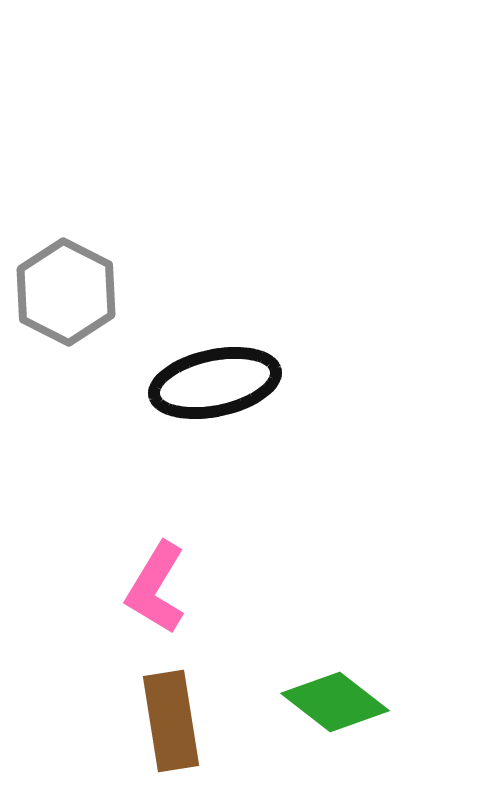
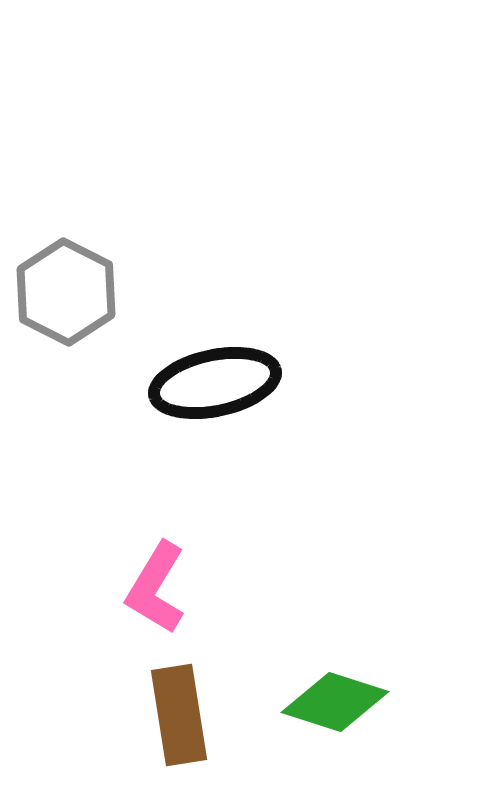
green diamond: rotated 20 degrees counterclockwise
brown rectangle: moved 8 px right, 6 px up
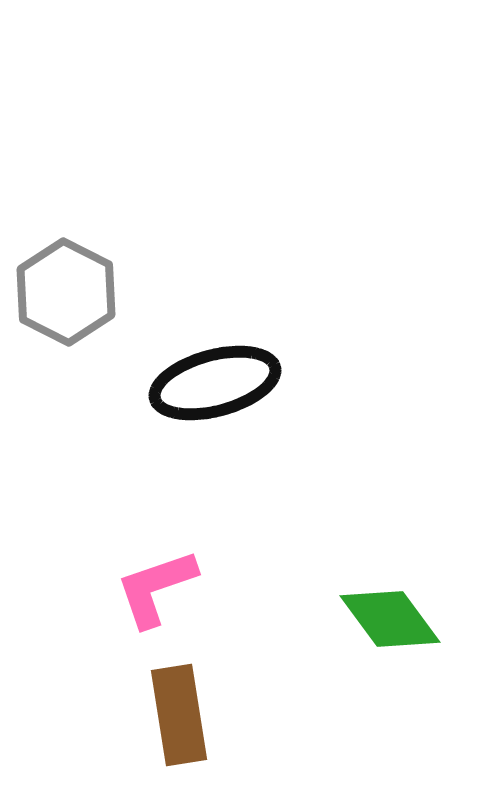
black ellipse: rotated 3 degrees counterclockwise
pink L-shape: rotated 40 degrees clockwise
green diamond: moved 55 px right, 83 px up; rotated 36 degrees clockwise
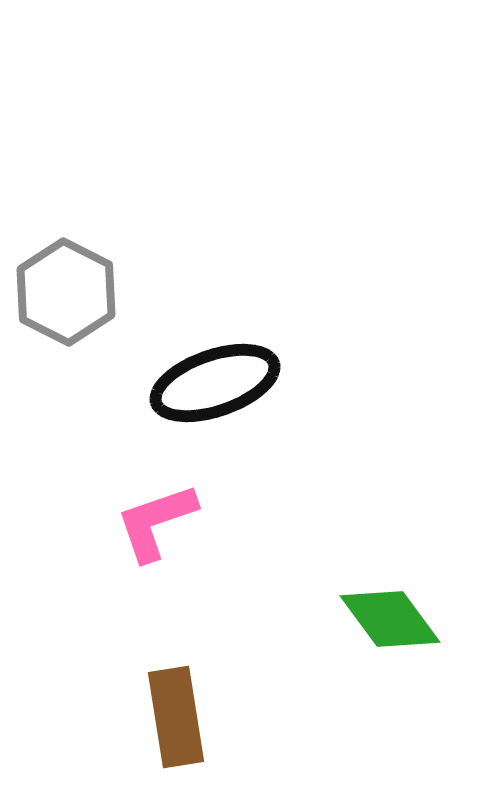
black ellipse: rotated 4 degrees counterclockwise
pink L-shape: moved 66 px up
brown rectangle: moved 3 px left, 2 px down
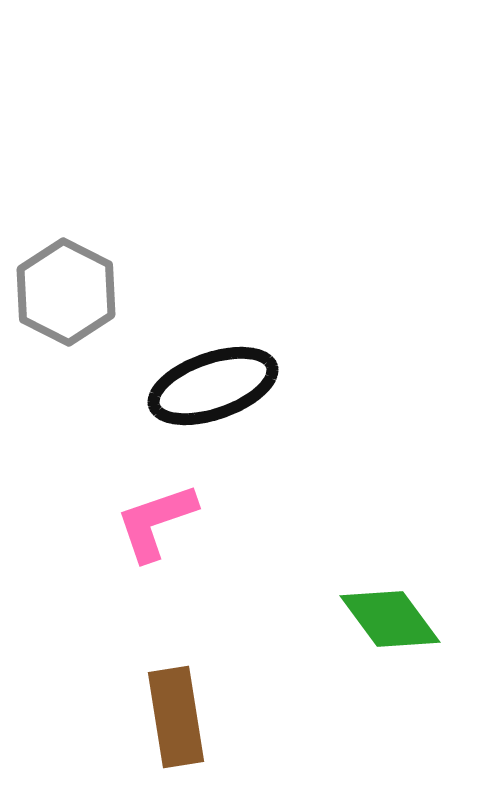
black ellipse: moved 2 px left, 3 px down
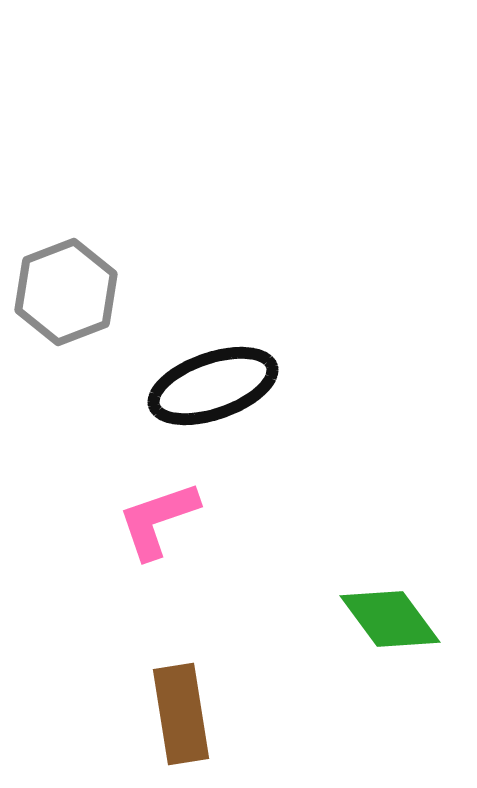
gray hexagon: rotated 12 degrees clockwise
pink L-shape: moved 2 px right, 2 px up
brown rectangle: moved 5 px right, 3 px up
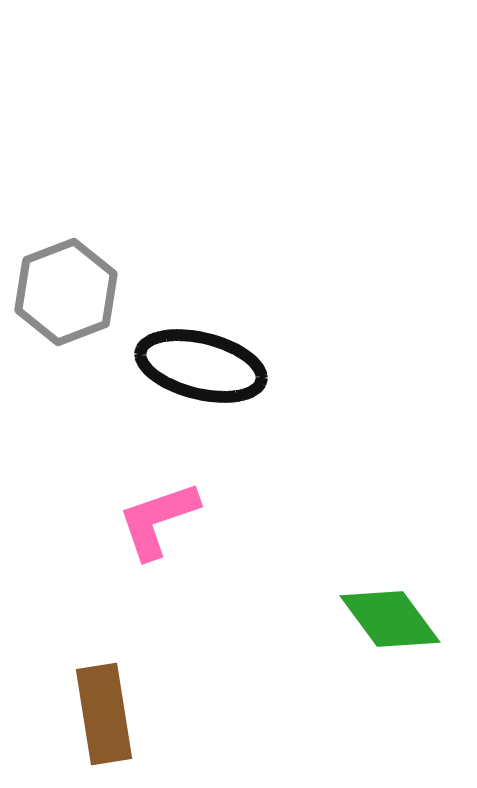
black ellipse: moved 12 px left, 20 px up; rotated 33 degrees clockwise
brown rectangle: moved 77 px left
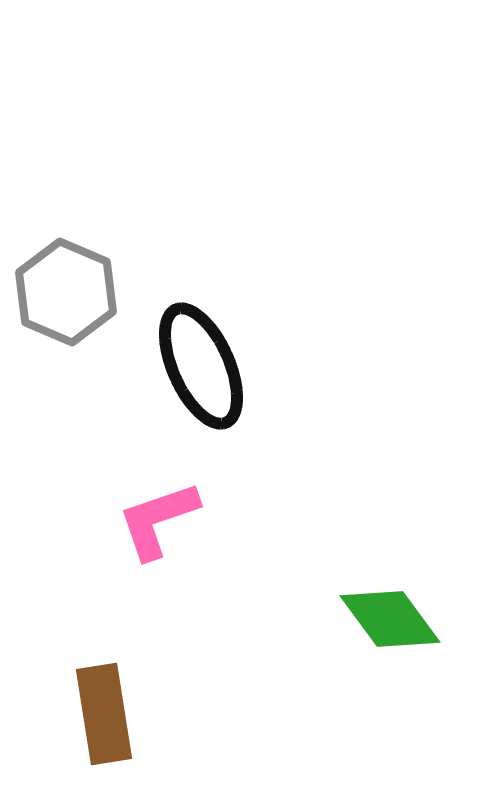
gray hexagon: rotated 16 degrees counterclockwise
black ellipse: rotated 52 degrees clockwise
